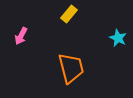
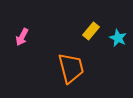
yellow rectangle: moved 22 px right, 17 px down
pink arrow: moved 1 px right, 1 px down
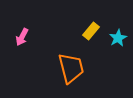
cyan star: rotated 18 degrees clockwise
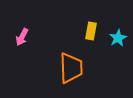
yellow rectangle: rotated 30 degrees counterclockwise
orange trapezoid: rotated 12 degrees clockwise
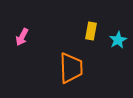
cyan star: moved 2 px down
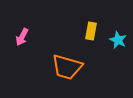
cyan star: rotated 18 degrees counterclockwise
orange trapezoid: moved 4 px left, 1 px up; rotated 108 degrees clockwise
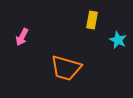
yellow rectangle: moved 1 px right, 11 px up
orange trapezoid: moved 1 px left, 1 px down
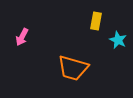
yellow rectangle: moved 4 px right, 1 px down
orange trapezoid: moved 7 px right
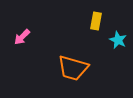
pink arrow: rotated 18 degrees clockwise
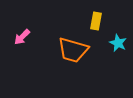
cyan star: moved 3 px down
orange trapezoid: moved 18 px up
